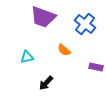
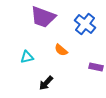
orange semicircle: moved 3 px left
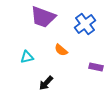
blue cross: rotated 15 degrees clockwise
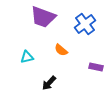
black arrow: moved 3 px right
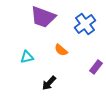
purple rectangle: rotated 64 degrees counterclockwise
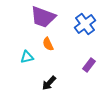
orange semicircle: moved 13 px left, 6 px up; rotated 24 degrees clockwise
purple rectangle: moved 7 px left, 2 px up
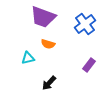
orange semicircle: rotated 48 degrees counterclockwise
cyan triangle: moved 1 px right, 1 px down
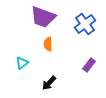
orange semicircle: rotated 72 degrees clockwise
cyan triangle: moved 6 px left, 5 px down; rotated 24 degrees counterclockwise
